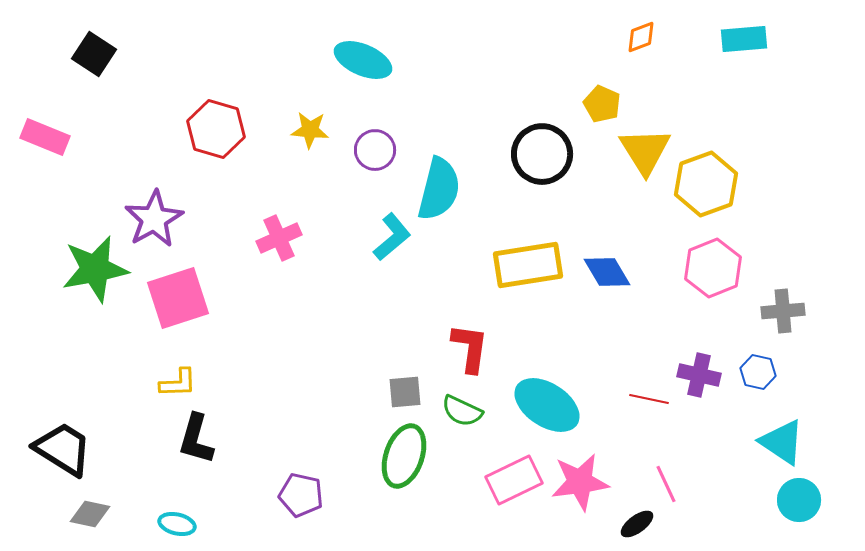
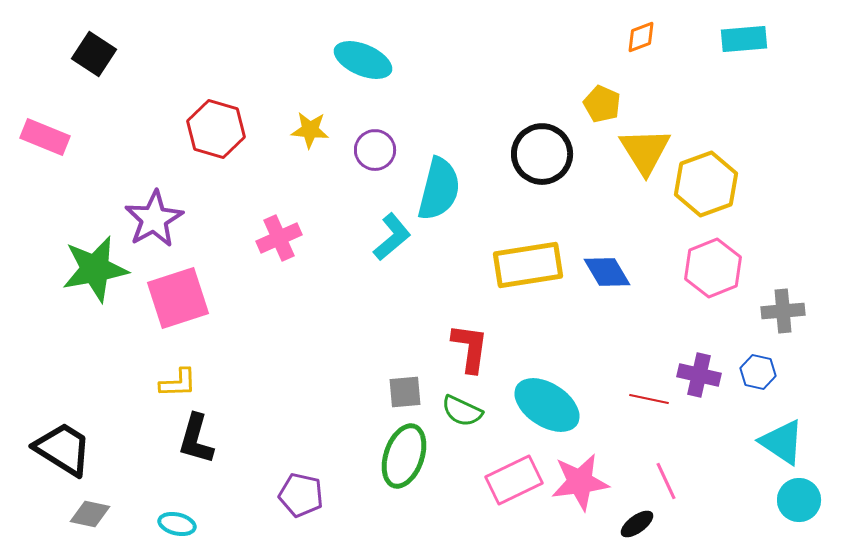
pink line at (666, 484): moved 3 px up
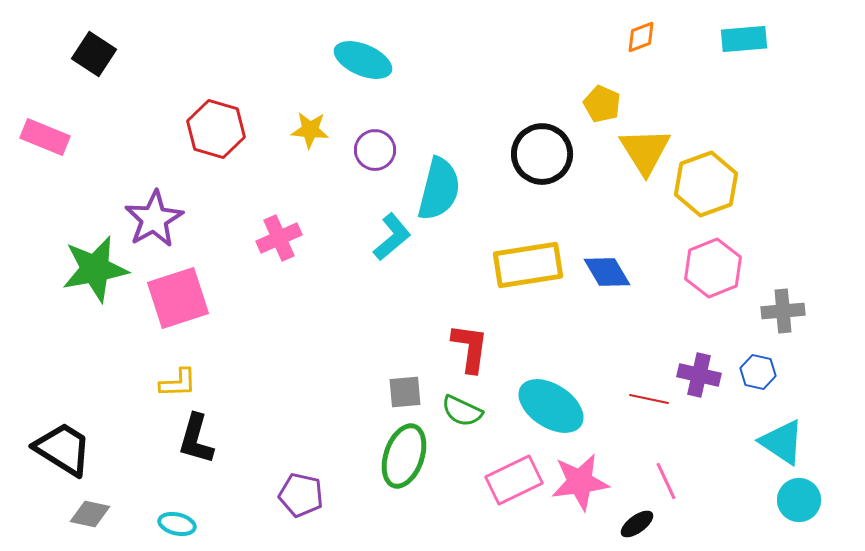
cyan ellipse at (547, 405): moved 4 px right, 1 px down
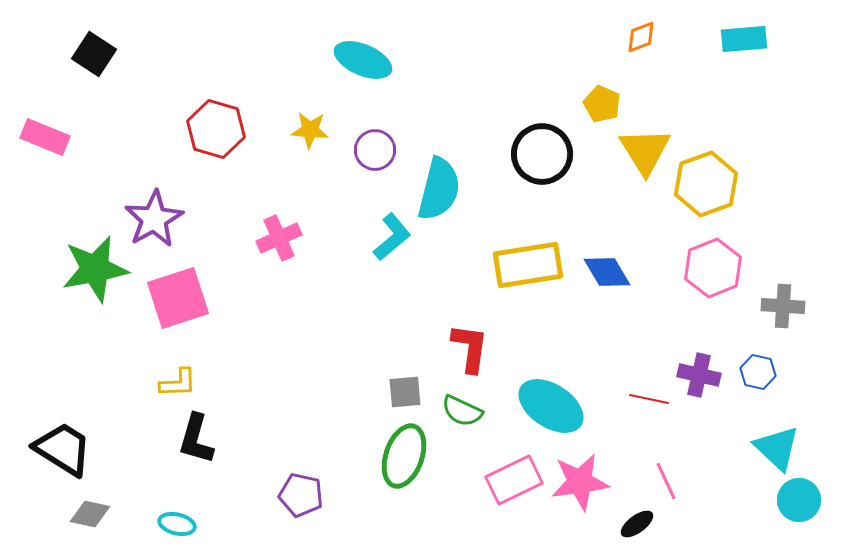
gray cross at (783, 311): moved 5 px up; rotated 9 degrees clockwise
cyan triangle at (782, 442): moved 5 px left, 6 px down; rotated 9 degrees clockwise
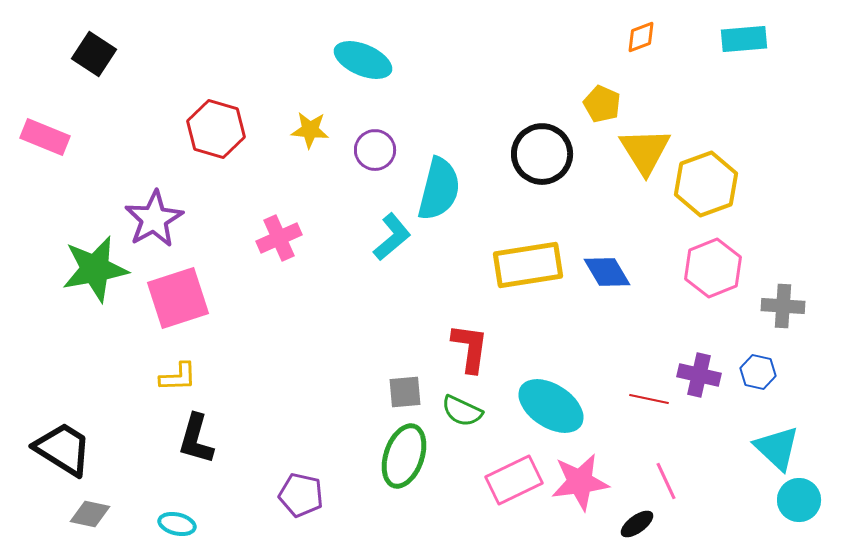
yellow L-shape at (178, 383): moved 6 px up
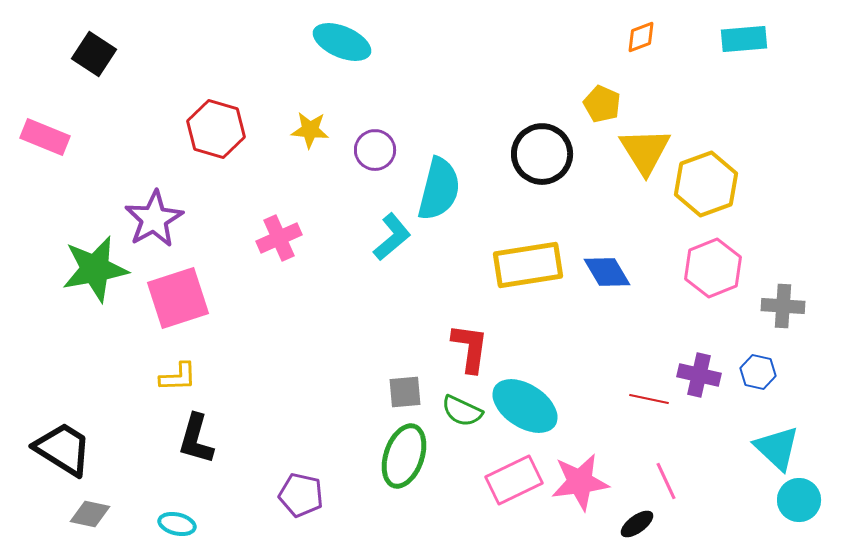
cyan ellipse at (363, 60): moved 21 px left, 18 px up
cyan ellipse at (551, 406): moved 26 px left
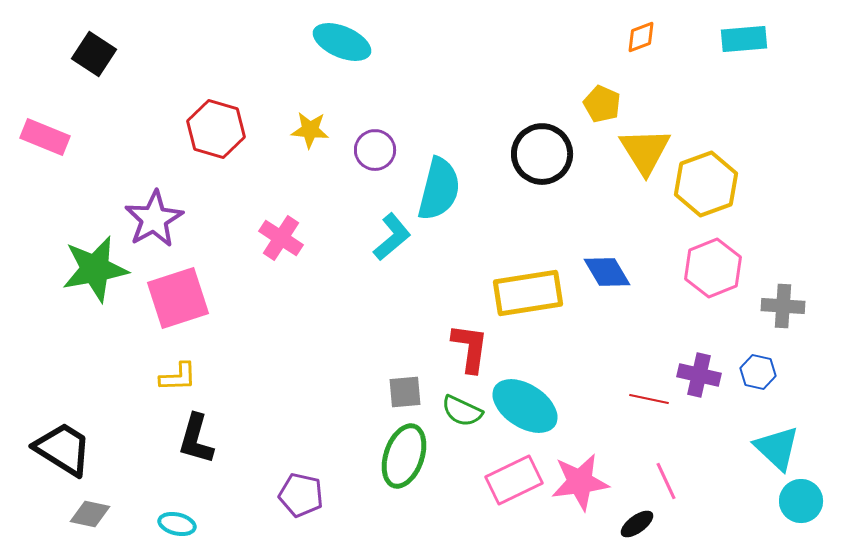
pink cross at (279, 238): moved 2 px right; rotated 33 degrees counterclockwise
yellow rectangle at (528, 265): moved 28 px down
cyan circle at (799, 500): moved 2 px right, 1 px down
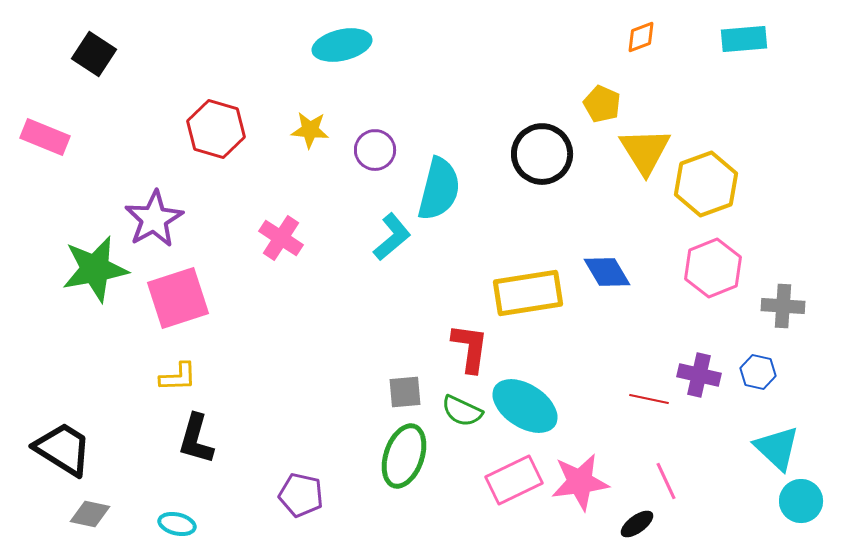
cyan ellipse at (342, 42): moved 3 px down; rotated 36 degrees counterclockwise
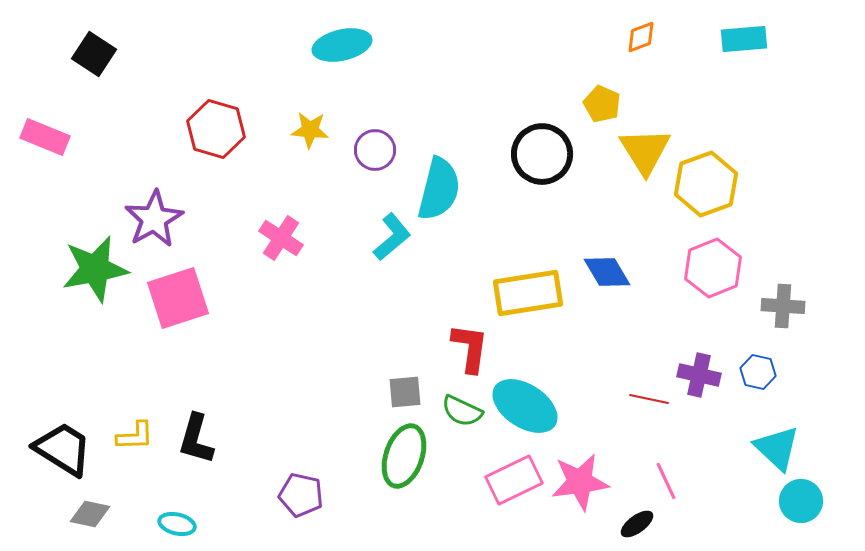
yellow L-shape at (178, 377): moved 43 px left, 59 px down
